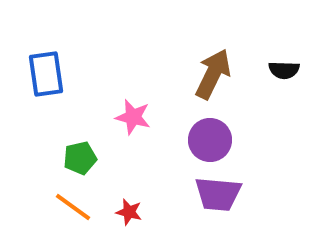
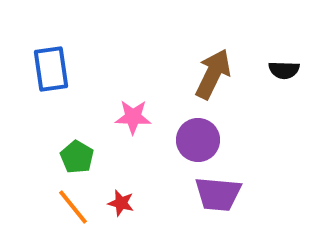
blue rectangle: moved 5 px right, 5 px up
pink star: rotated 12 degrees counterclockwise
purple circle: moved 12 px left
green pentagon: moved 3 px left, 1 px up; rotated 28 degrees counterclockwise
orange line: rotated 15 degrees clockwise
red star: moved 8 px left, 9 px up
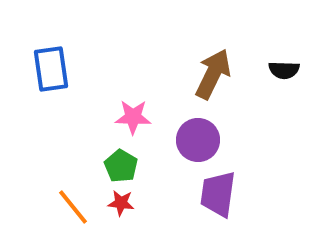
green pentagon: moved 44 px right, 9 px down
purple trapezoid: rotated 93 degrees clockwise
red star: rotated 8 degrees counterclockwise
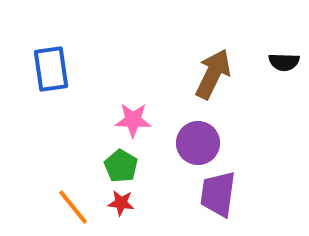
black semicircle: moved 8 px up
pink star: moved 3 px down
purple circle: moved 3 px down
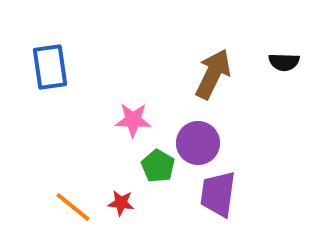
blue rectangle: moved 1 px left, 2 px up
green pentagon: moved 37 px right
orange line: rotated 12 degrees counterclockwise
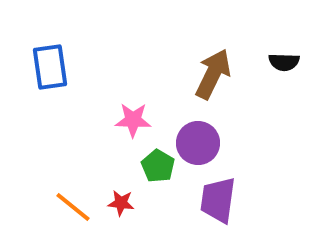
purple trapezoid: moved 6 px down
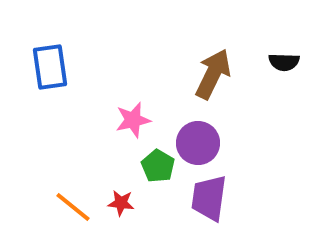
pink star: rotated 15 degrees counterclockwise
purple trapezoid: moved 9 px left, 2 px up
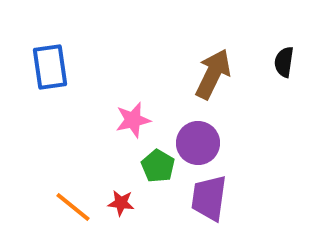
black semicircle: rotated 96 degrees clockwise
